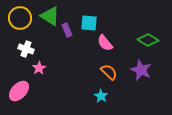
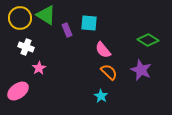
green triangle: moved 4 px left, 1 px up
pink semicircle: moved 2 px left, 7 px down
white cross: moved 2 px up
pink ellipse: moved 1 px left; rotated 10 degrees clockwise
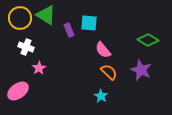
purple rectangle: moved 2 px right
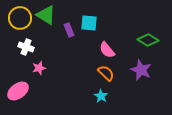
pink semicircle: moved 4 px right
pink star: rotated 16 degrees clockwise
orange semicircle: moved 3 px left, 1 px down
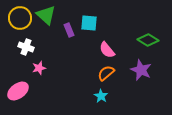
green triangle: rotated 10 degrees clockwise
orange semicircle: rotated 84 degrees counterclockwise
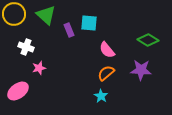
yellow circle: moved 6 px left, 4 px up
purple star: rotated 20 degrees counterclockwise
